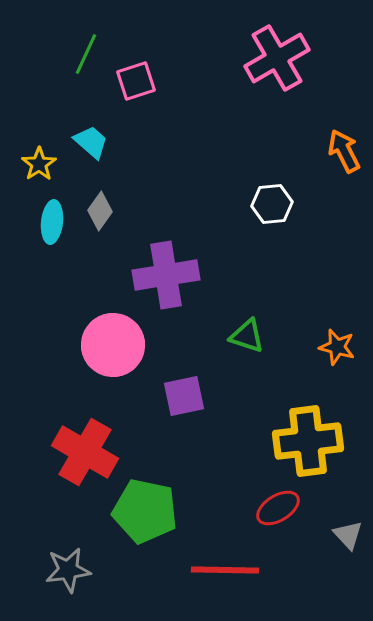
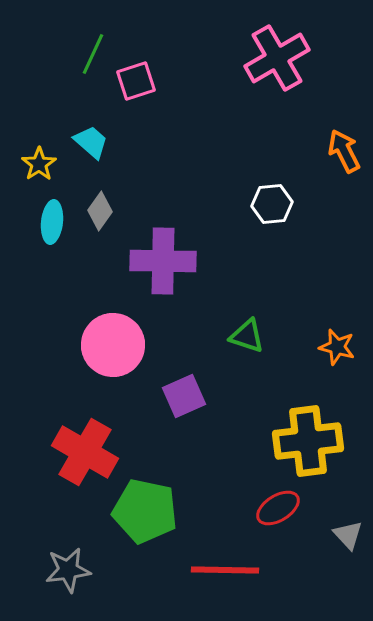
green line: moved 7 px right
purple cross: moved 3 px left, 14 px up; rotated 10 degrees clockwise
purple square: rotated 12 degrees counterclockwise
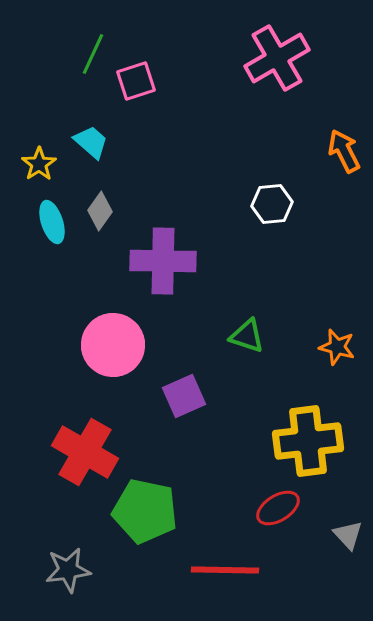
cyan ellipse: rotated 24 degrees counterclockwise
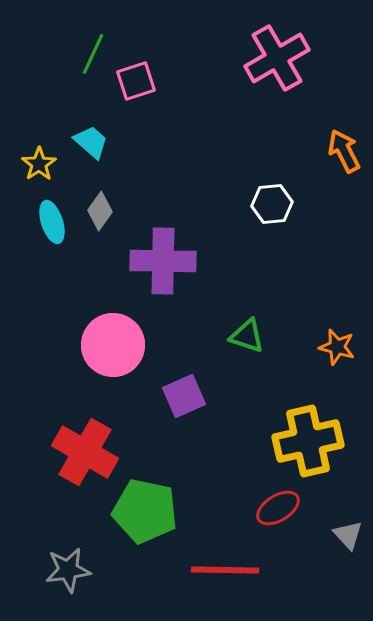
yellow cross: rotated 6 degrees counterclockwise
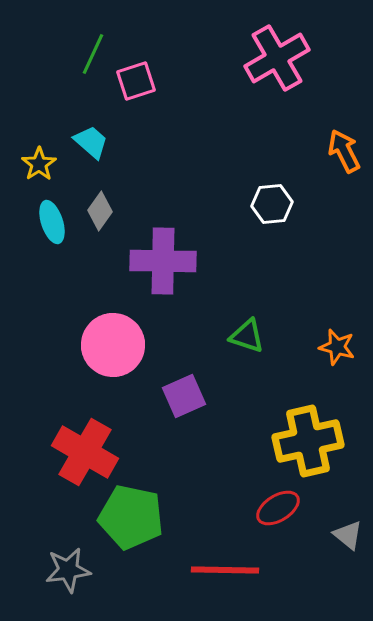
green pentagon: moved 14 px left, 6 px down
gray triangle: rotated 8 degrees counterclockwise
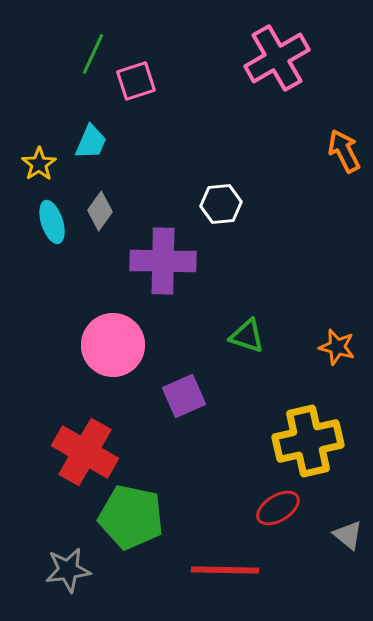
cyan trapezoid: rotated 72 degrees clockwise
white hexagon: moved 51 px left
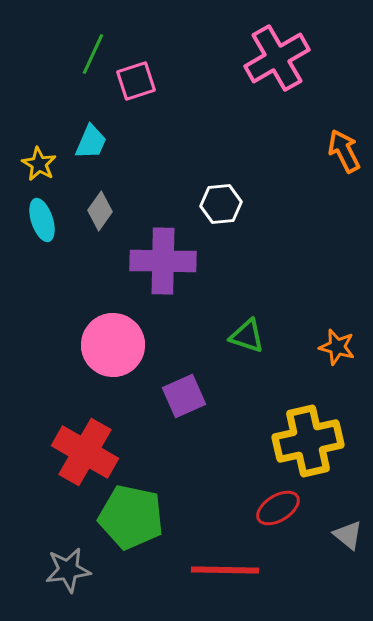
yellow star: rotated 8 degrees counterclockwise
cyan ellipse: moved 10 px left, 2 px up
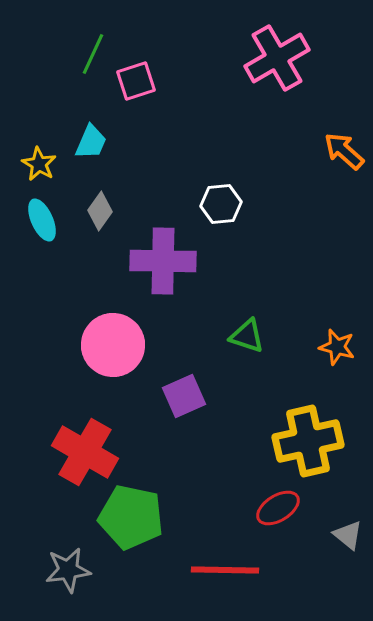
orange arrow: rotated 21 degrees counterclockwise
cyan ellipse: rotated 6 degrees counterclockwise
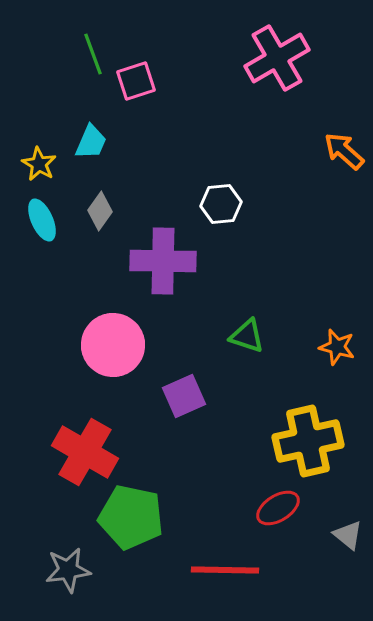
green line: rotated 45 degrees counterclockwise
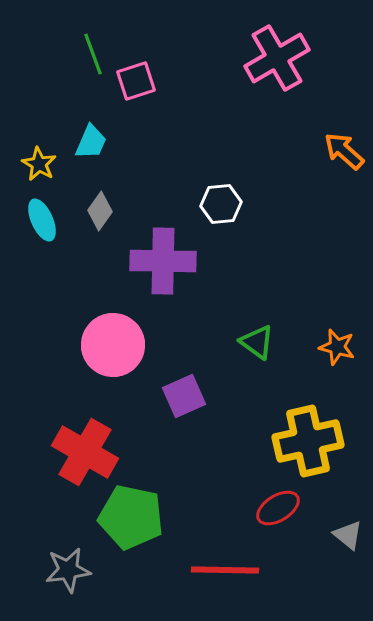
green triangle: moved 10 px right, 6 px down; rotated 18 degrees clockwise
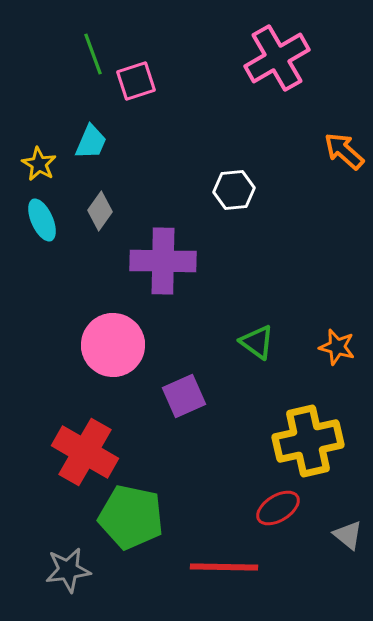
white hexagon: moved 13 px right, 14 px up
red line: moved 1 px left, 3 px up
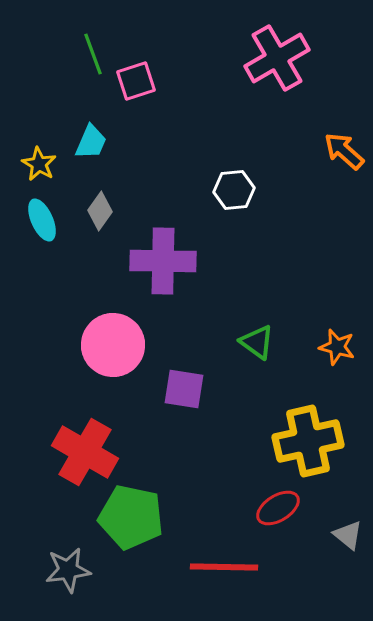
purple square: moved 7 px up; rotated 33 degrees clockwise
